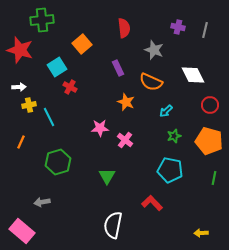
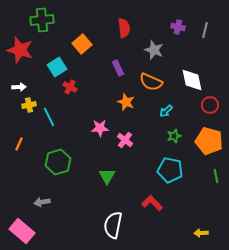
white diamond: moved 1 px left, 5 px down; rotated 15 degrees clockwise
orange line: moved 2 px left, 2 px down
green line: moved 2 px right, 2 px up; rotated 24 degrees counterclockwise
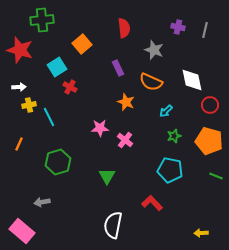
green line: rotated 56 degrees counterclockwise
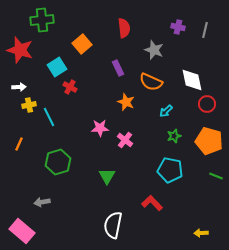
red circle: moved 3 px left, 1 px up
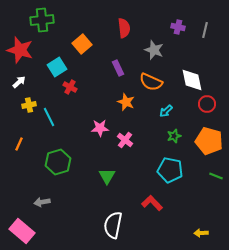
white arrow: moved 5 px up; rotated 40 degrees counterclockwise
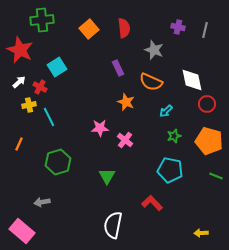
orange square: moved 7 px right, 15 px up
red star: rotated 8 degrees clockwise
red cross: moved 30 px left
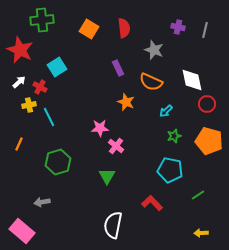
orange square: rotated 18 degrees counterclockwise
pink cross: moved 9 px left, 6 px down
green line: moved 18 px left, 19 px down; rotated 56 degrees counterclockwise
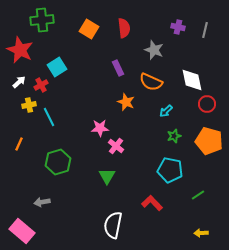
red cross: moved 1 px right, 2 px up; rotated 32 degrees clockwise
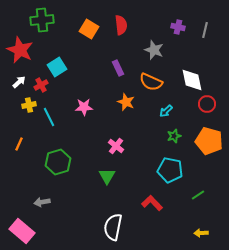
red semicircle: moved 3 px left, 3 px up
pink star: moved 16 px left, 21 px up
white semicircle: moved 2 px down
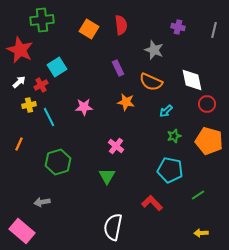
gray line: moved 9 px right
orange star: rotated 12 degrees counterclockwise
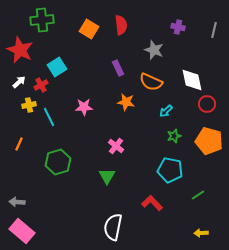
gray arrow: moved 25 px left; rotated 14 degrees clockwise
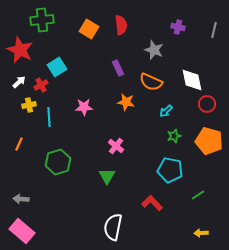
cyan line: rotated 24 degrees clockwise
gray arrow: moved 4 px right, 3 px up
